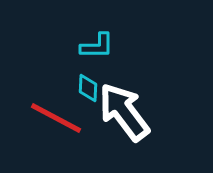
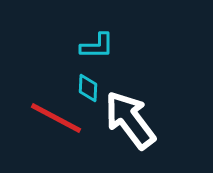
white arrow: moved 6 px right, 8 px down
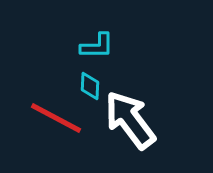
cyan diamond: moved 2 px right, 2 px up
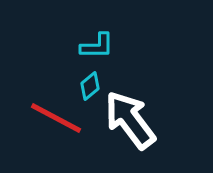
cyan diamond: rotated 48 degrees clockwise
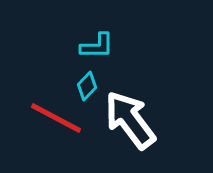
cyan diamond: moved 3 px left; rotated 8 degrees counterclockwise
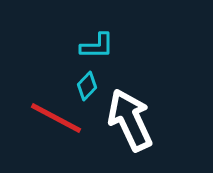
white arrow: rotated 12 degrees clockwise
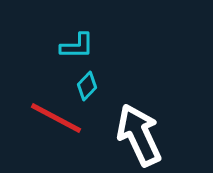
cyan L-shape: moved 20 px left
white arrow: moved 9 px right, 15 px down
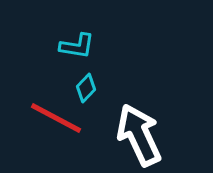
cyan L-shape: rotated 9 degrees clockwise
cyan diamond: moved 1 px left, 2 px down
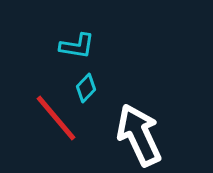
red line: rotated 22 degrees clockwise
